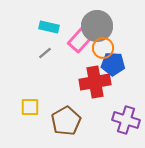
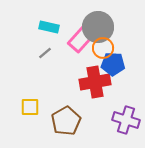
gray circle: moved 1 px right, 1 px down
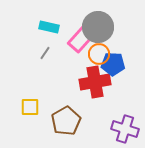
orange circle: moved 4 px left, 6 px down
gray line: rotated 16 degrees counterclockwise
purple cross: moved 1 px left, 9 px down
